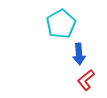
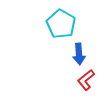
cyan pentagon: rotated 12 degrees counterclockwise
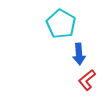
red L-shape: moved 1 px right
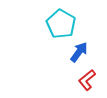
blue arrow: moved 2 px up; rotated 140 degrees counterclockwise
